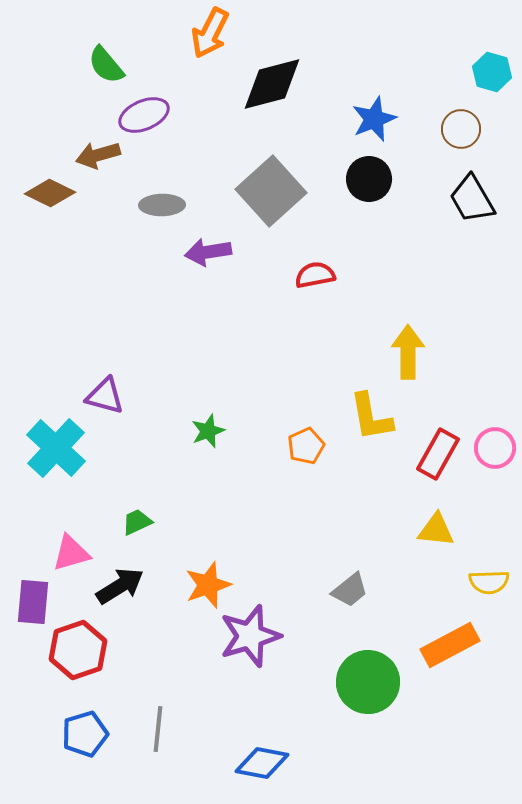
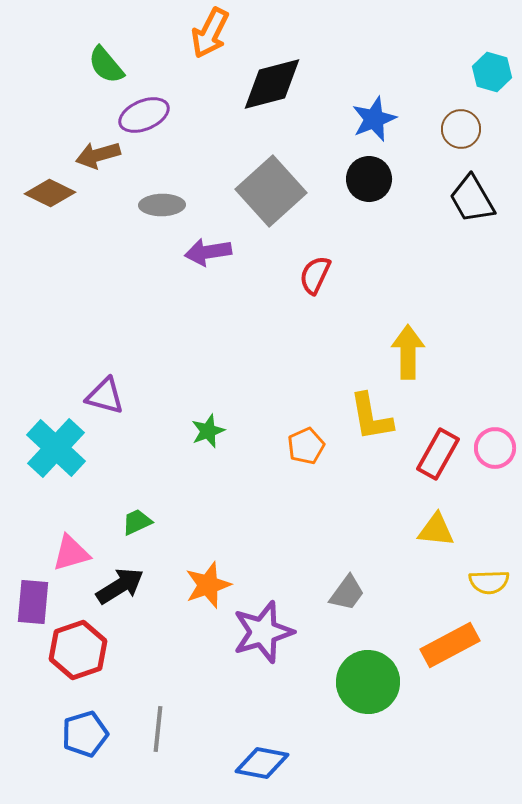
red semicircle: rotated 54 degrees counterclockwise
gray trapezoid: moved 3 px left, 3 px down; rotated 15 degrees counterclockwise
purple star: moved 13 px right, 4 px up
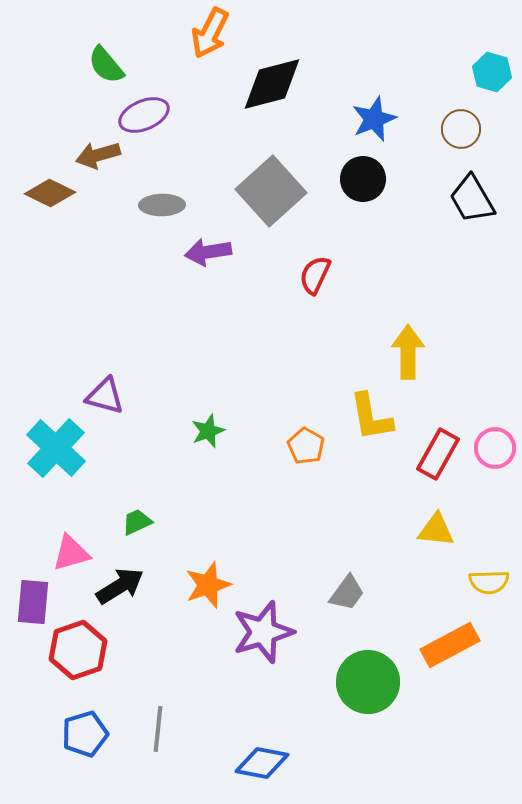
black circle: moved 6 px left
orange pentagon: rotated 18 degrees counterclockwise
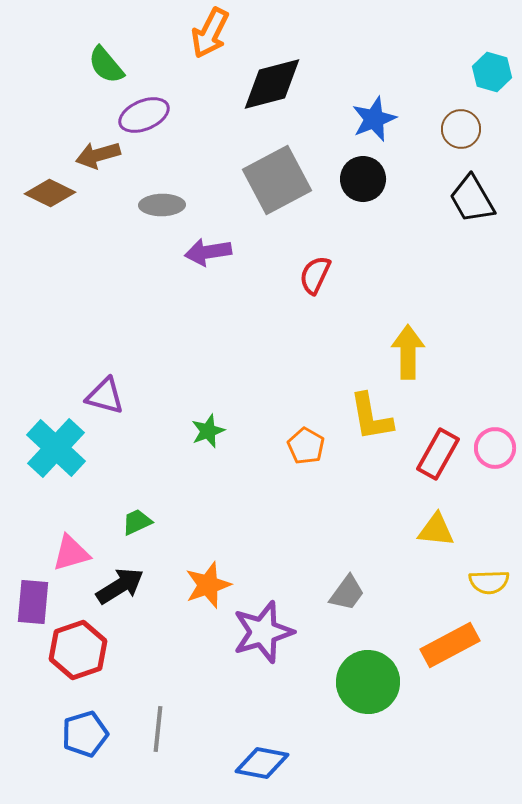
gray square: moved 6 px right, 11 px up; rotated 14 degrees clockwise
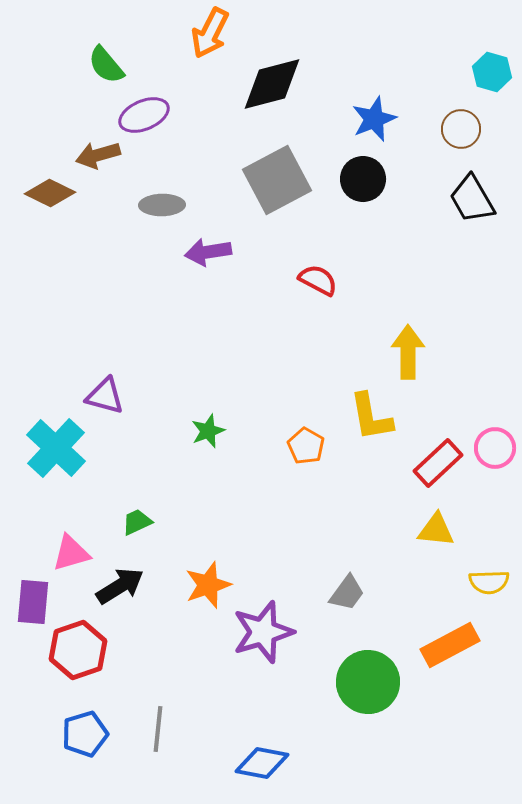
red semicircle: moved 3 px right, 5 px down; rotated 93 degrees clockwise
red rectangle: moved 9 px down; rotated 18 degrees clockwise
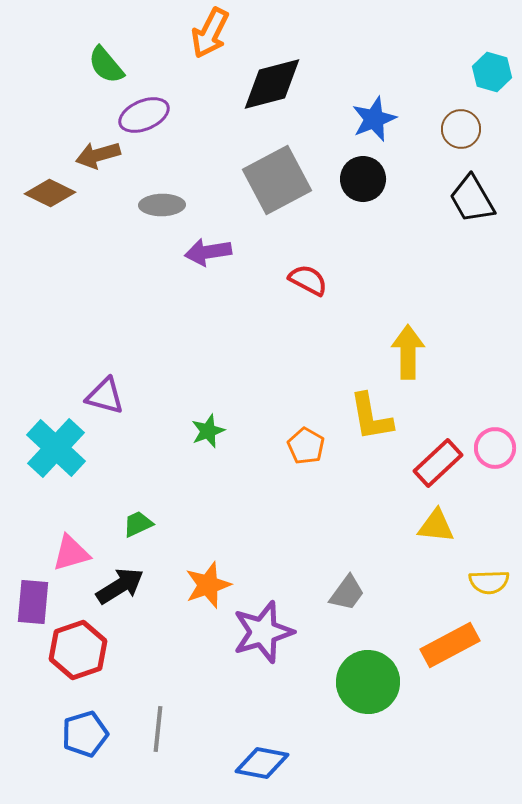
red semicircle: moved 10 px left
green trapezoid: moved 1 px right, 2 px down
yellow triangle: moved 4 px up
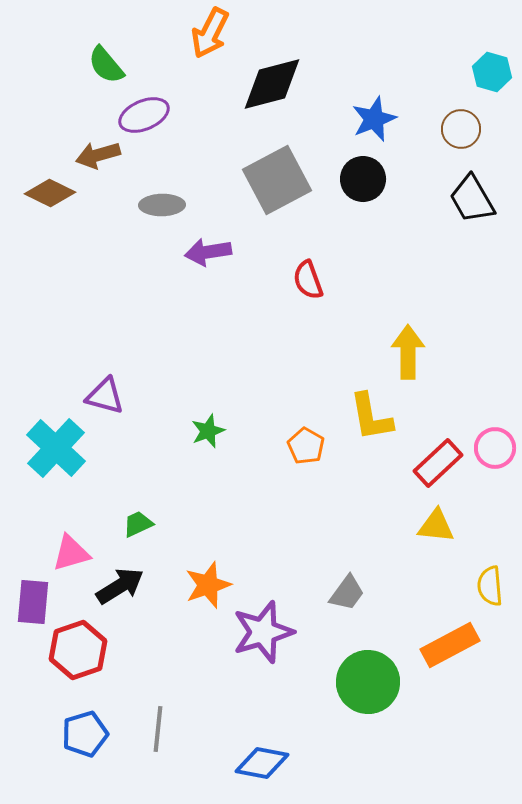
red semicircle: rotated 138 degrees counterclockwise
yellow semicircle: moved 1 px right, 4 px down; rotated 87 degrees clockwise
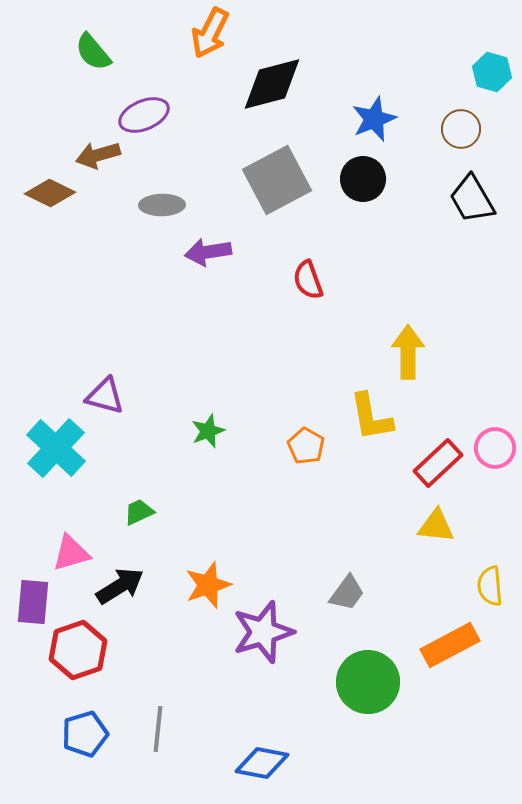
green semicircle: moved 13 px left, 13 px up
green trapezoid: moved 1 px right, 12 px up
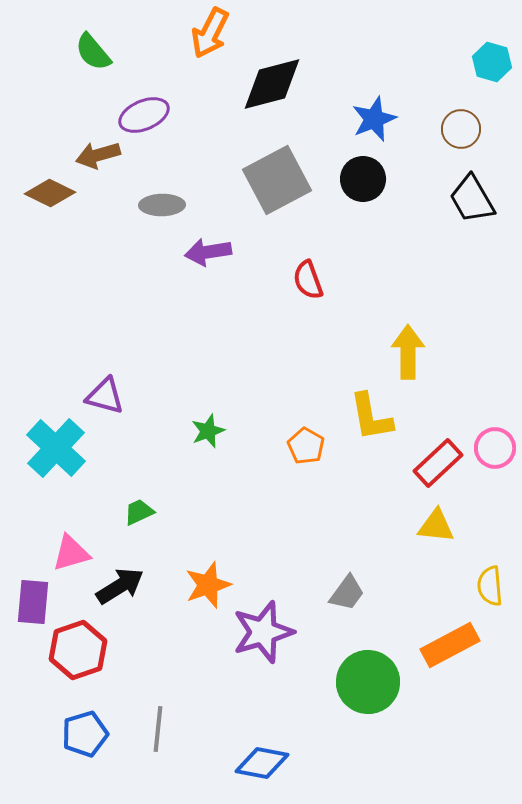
cyan hexagon: moved 10 px up
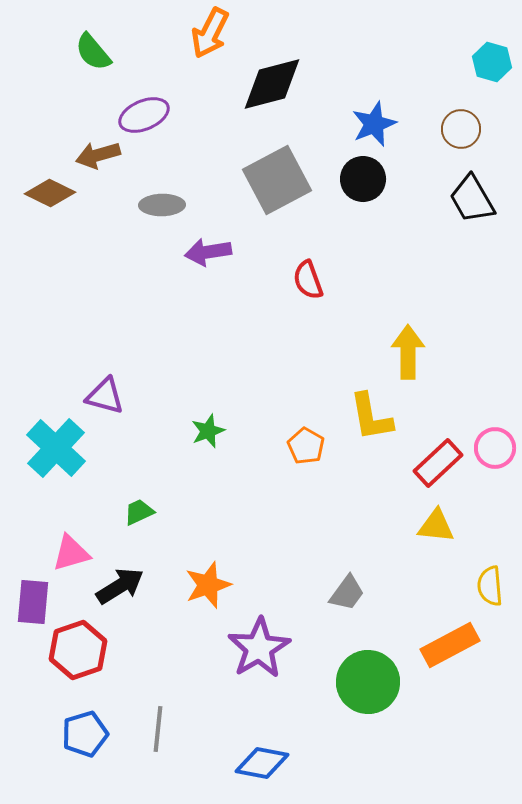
blue star: moved 5 px down
purple star: moved 4 px left, 16 px down; rotated 14 degrees counterclockwise
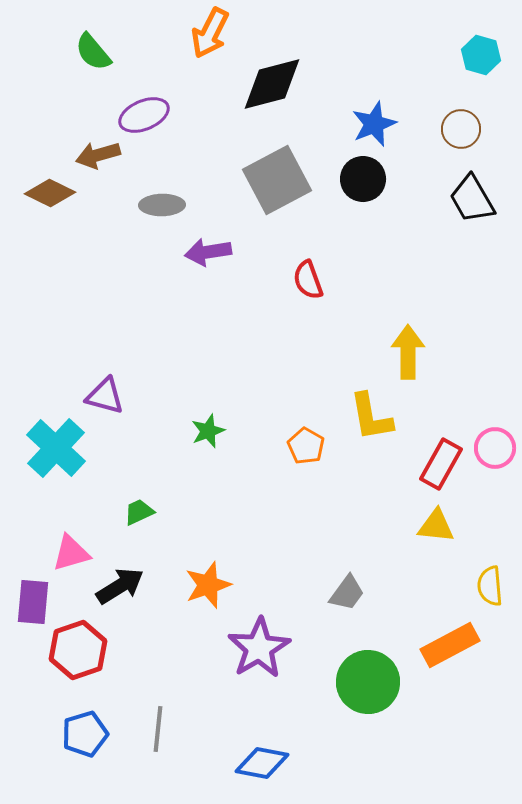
cyan hexagon: moved 11 px left, 7 px up
red rectangle: moved 3 px right, 1 px down; rotated 18 degrees counterclockwise
